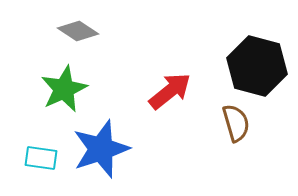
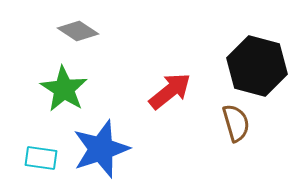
green star: rotated 15 degrees counterclockwise
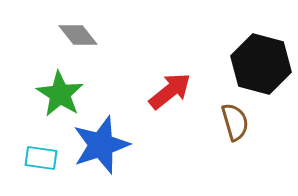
gray diamond: moved 4 px down; rotated 18 degrees clockwise
black hexagon: moved 4 px right, 2 px up
green star: moved 4 px left, 5 px down
brown semicircle: moved 1 px left, 1 px up
blue star: moved 4 px up
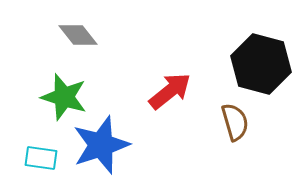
green star: moved 4 px right, 3 px down; rotated 15 degrees counterclockwise
